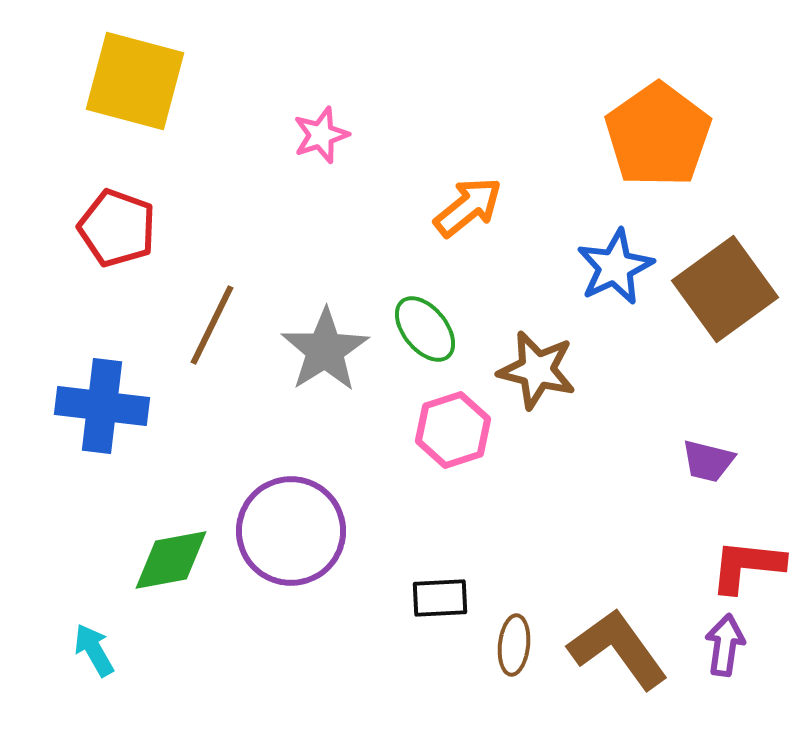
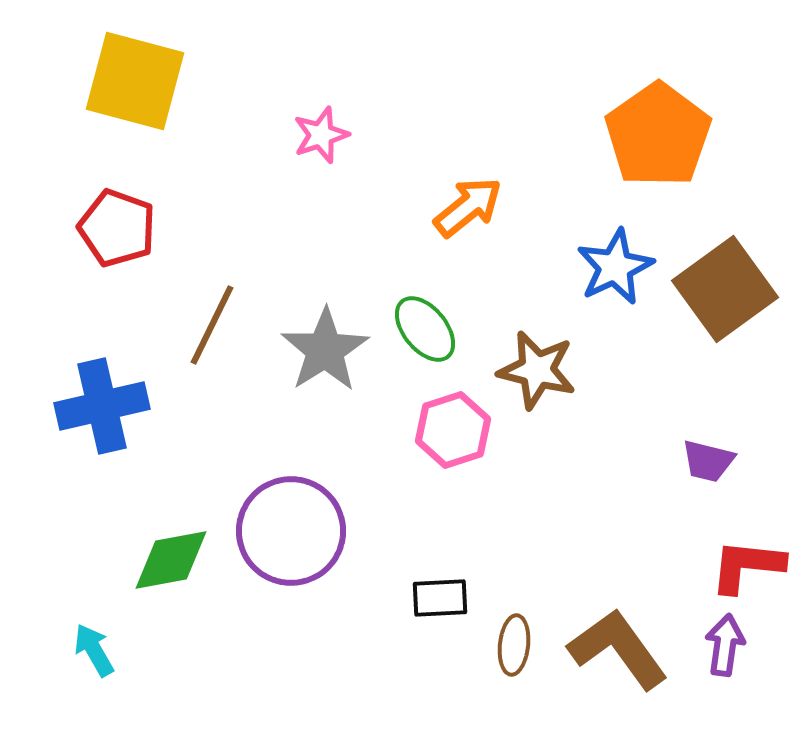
blue cross: rotated 20 degrees counterclockwise
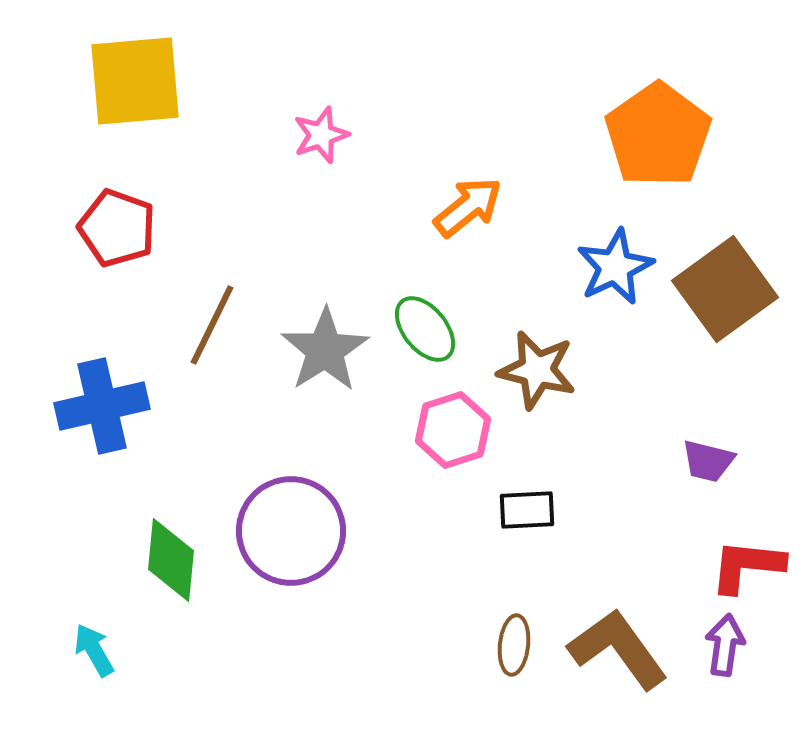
yellow square: rotated 20 degrees counterclockwise
green diamond: rotated 74 degrees counterclockwise
black rectangle: moved 87 px right, 88 px up
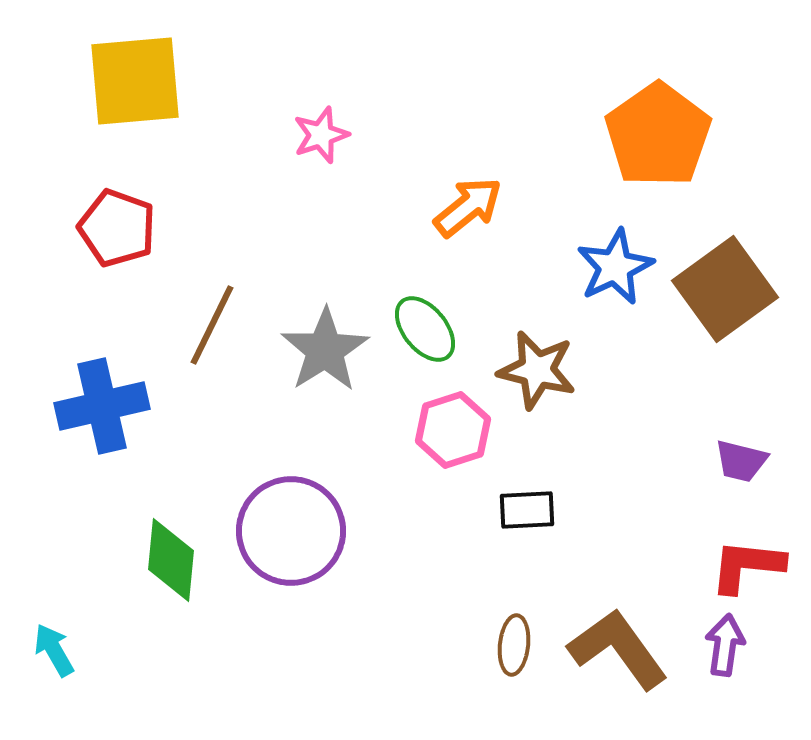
purple trapezoid: moved 33 px right
cyan arrow: moved 40 px left
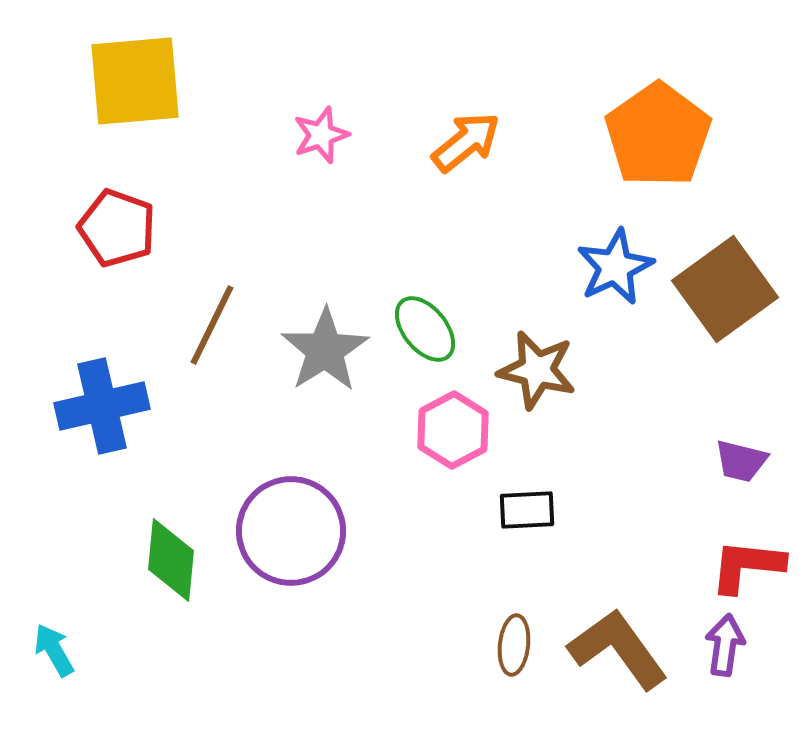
orange arrow: moved 2 px left, 65 px up
pink hexagon: rotated 10 degrees counterclockwise
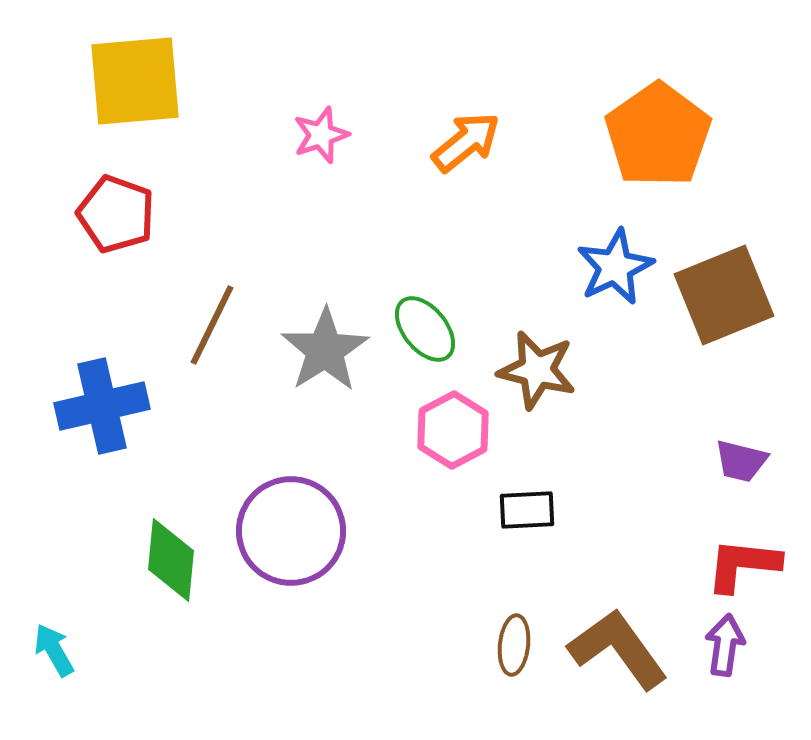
red pentagon: moved 1 px left, 14 px up
brown square: moved 1 px left, 6 px down; rotated 14 degrees clockwise
red L-shape: moved 4 px left, 1 px up
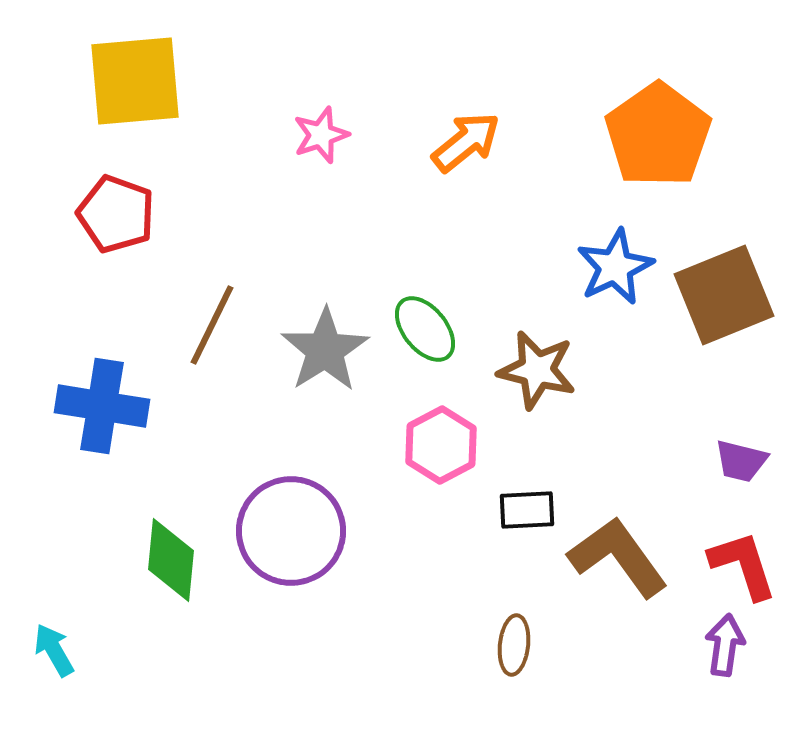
blue cross: rotated 22 degrees clockwise
pink hexagon: moved 12 px left, 15 px down
red L-shape: rotated 66 degrees clockwise
brown L-shape: moved 92 px up
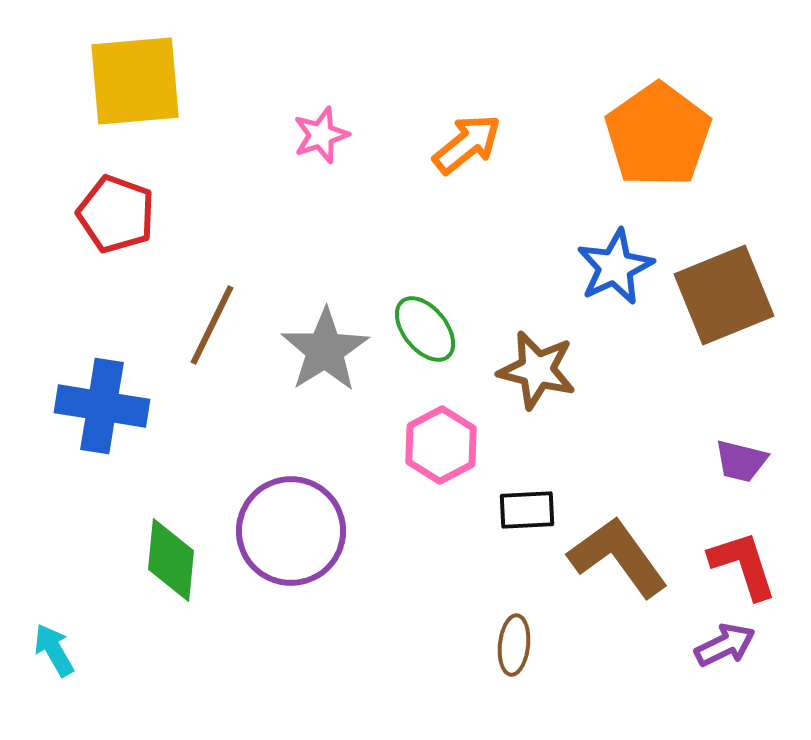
orange arrow: moved 1 px right, 2 px down
purple arrow: rotated 56 degrees clockwise
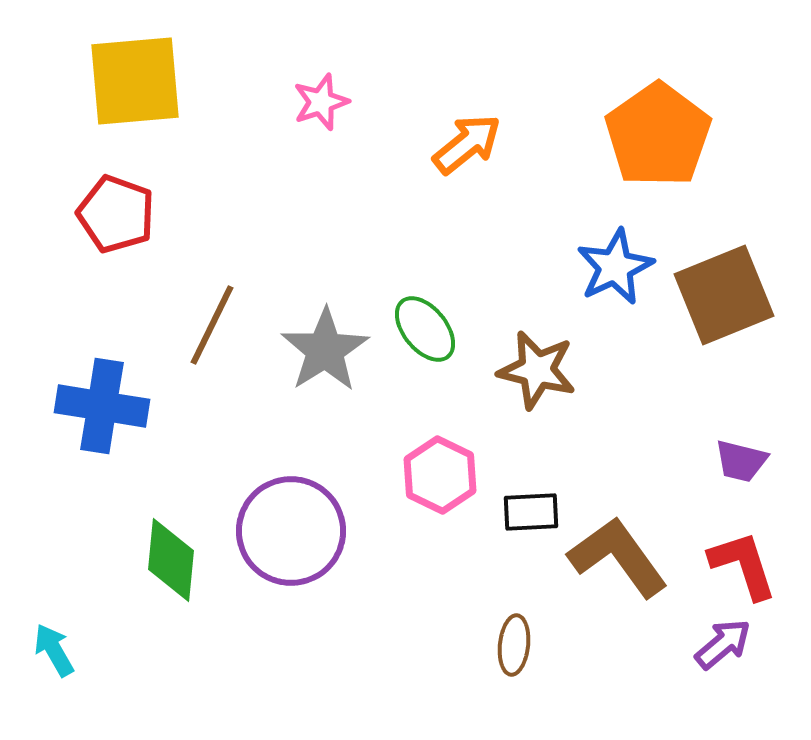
pink star: moved 33 px up
pink hexagon: moved 1 px left, 30 px down; rotated 6 degrees counterclockwise
black rectangle: moved 4 px right, 2 px down
purple arrow: moved 2 px left, 1 px up; rotated 14 degrees counterclockwise
